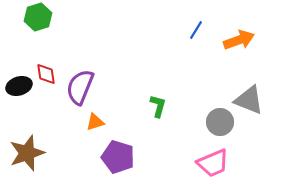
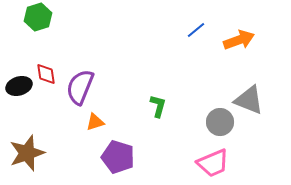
blue line: rotated 18 degrees clockwise
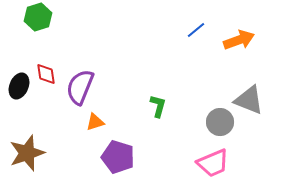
black ellipse: rotated 50 degrees counterclockwise
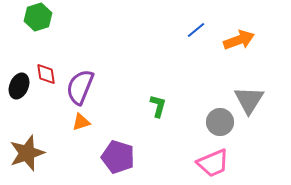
gray triangle: rotated 40 degrees clockwise
orange triangle: moved 14 px left
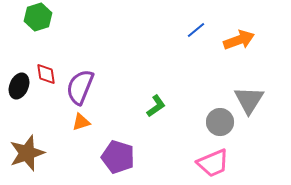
green L-shape: moved 2 px left; rotated 40 degrees clockwise
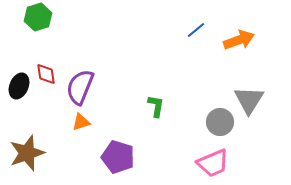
green L-shape: rotated 45 degrees counterclockwise
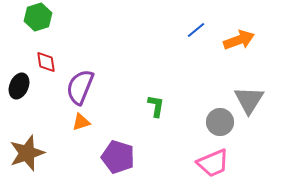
red diamond: moved 12 px up
